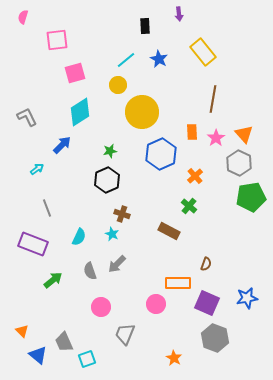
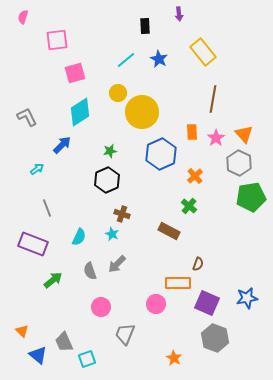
yellow circle at (118, 85): moved 8 px down
brown semicircle at (206, 264): moved 8 px left
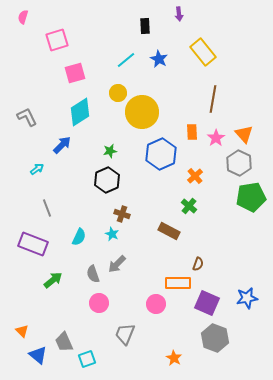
pink square at (57, 40): rotated 10 degrees counterclockwise
gray semicircle at (90, 271): moved 3 px right, 3 px down
pink circle at (101, 307): moved 2 px left, 4 px up
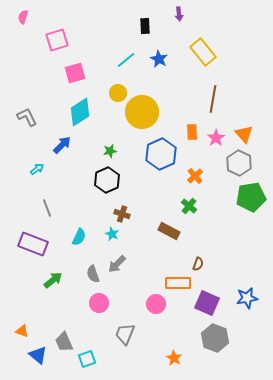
orange triangle at (22, 331): rotated 24 degrees counterclockwise
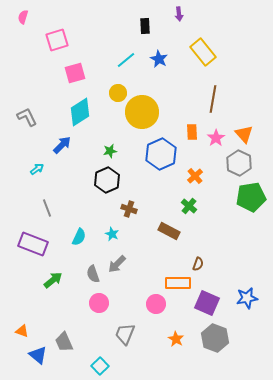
brown cross at (122, 214): moved 7 px right, 5 px up
orange star at (174, 358): moved 2 px right, 19 px up
cyan square at (87, 359): moved 13 px right, 7 px down; rotated 24 degrees counterclockwise
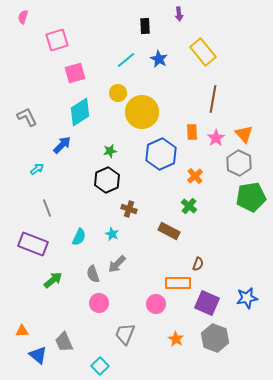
orange triangle at (22, 331): rotated 24 degrees counterclockwise
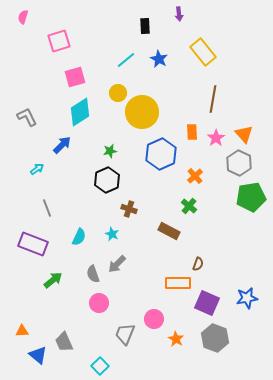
pink square at (57, 40): moved 2 px right, 1 px down
pink square at (75, 73): moved 4 px down
pink circle at (156, 304): moved 2 px left, 15 px down
